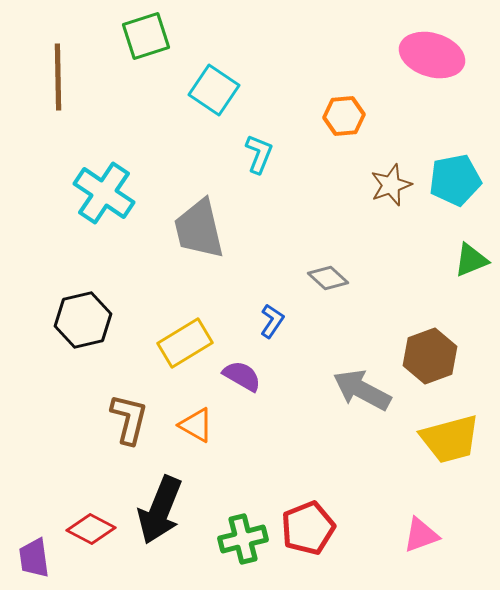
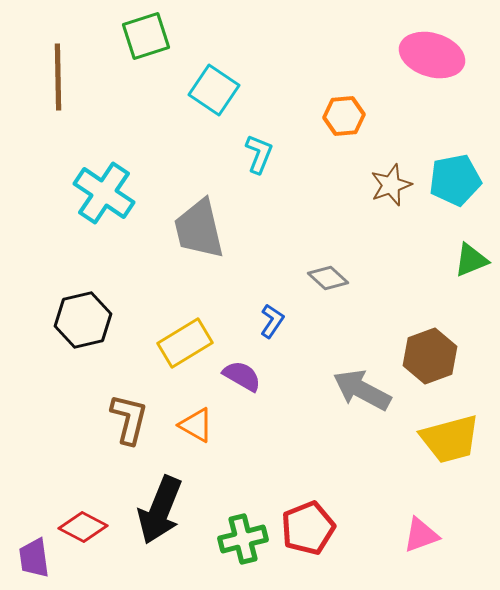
red diamond: moved 8 px left, 2 px up
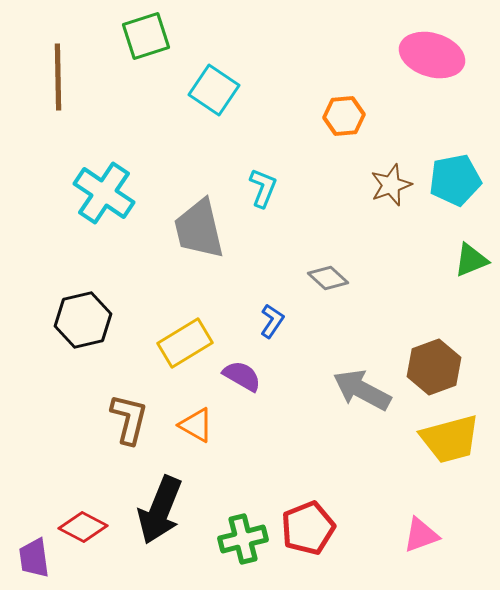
cyan L-shape: moved 4 px right, 34 px down
brown hexagon: moved 4 px right, 11 px down
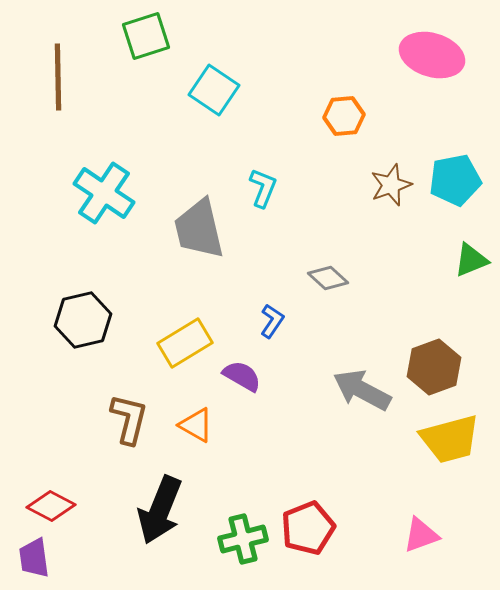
red diamond: moved 32 px left, 21 px up
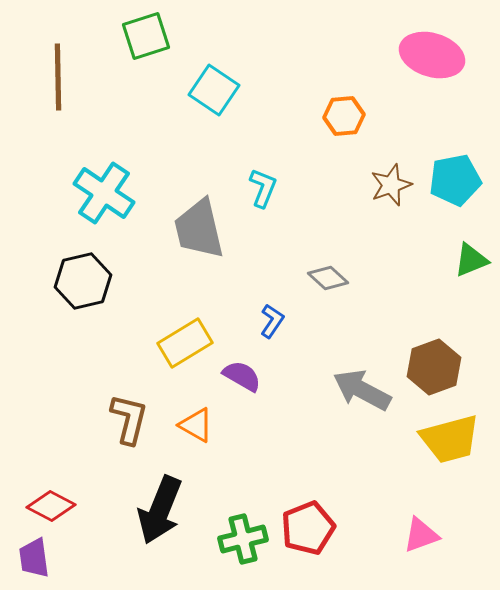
black hexagon: moved 39 px up
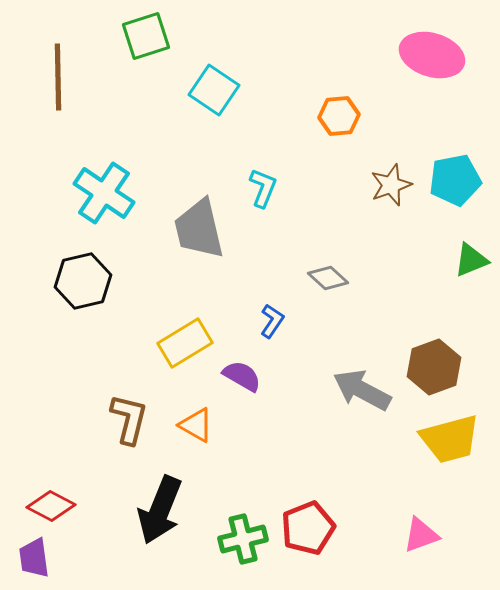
orange hexagon: moved 5 px left
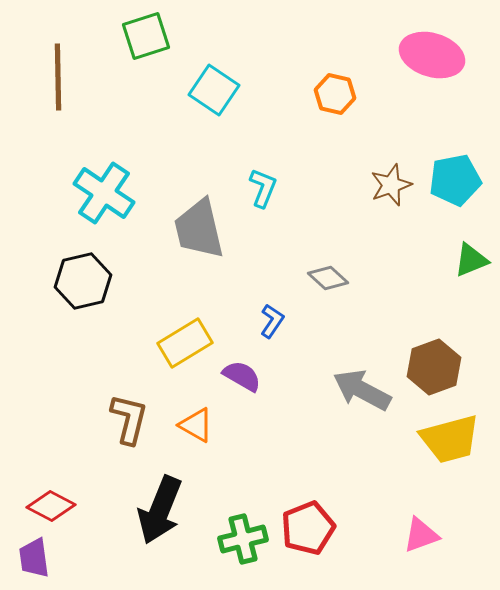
orange hexagon: moved 4 px left, 22 px up; rotated 18 degrees clockwise
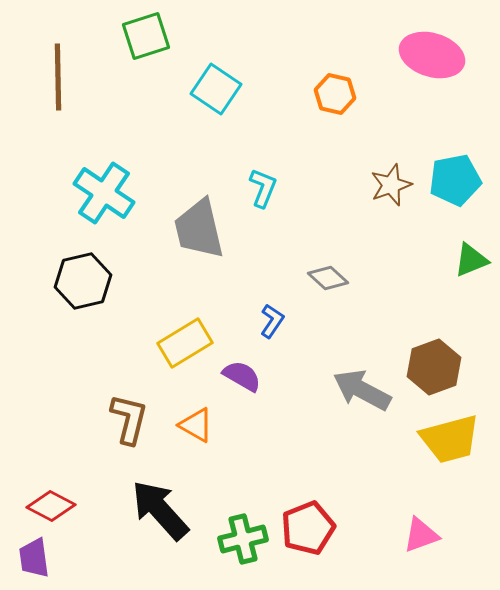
cyan square: moved 2 px right, 1 px up
black arrow: rotated 116 degrees clockwise
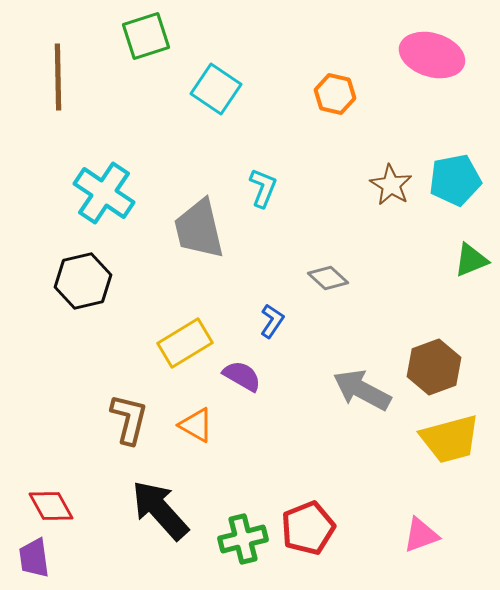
brown star: rotated 21 degrees counterclockwise
red diamond: rotated 33 degrees clockwise
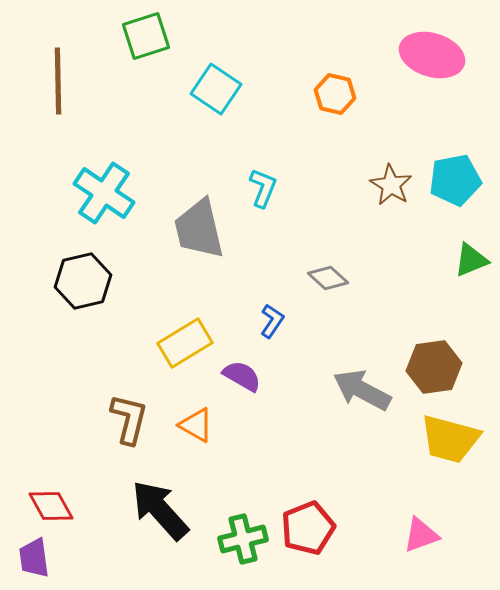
brown line: moved 4 px down
brown hexagon: rotated 12 degrees clockwise
yellow trapezoid: rotated 30 degrees clockwise
